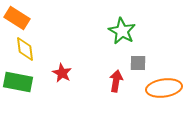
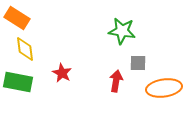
green star: rotated 20 degrees counterclockwise
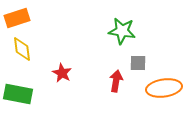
orange rectangle: rotated 50 degrees counterclockwise
yellow diamond: moved 3 px left
green rectangle: moved 12 px down
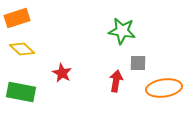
yellow diamond: rotated 40 degrees counterclockwise
green rectangle: moved 3 px right, 2 px up
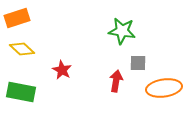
red star: moved 3 px up
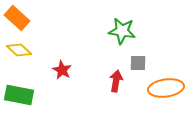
orange rectangle: rotated 60 degrees clockwise
yellow diamond: moved 3 px left, 1 px down
orange ellipse: moved 2 px right
green rectangle: moved 2 px left, 3 px down
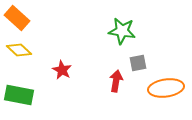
gray square: rotated 12 degrees counterclockwise
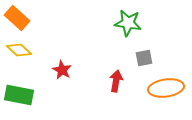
green star: moved 6 px right, 8 px up
gray square: moved 6 px right, 5 px up
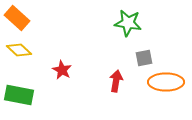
orange ellipse: moved 6 px up; rotated 8 degrees clockwise
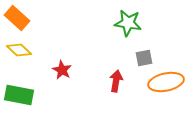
orange ellipse: rotated 12 degrees counterclockwise
